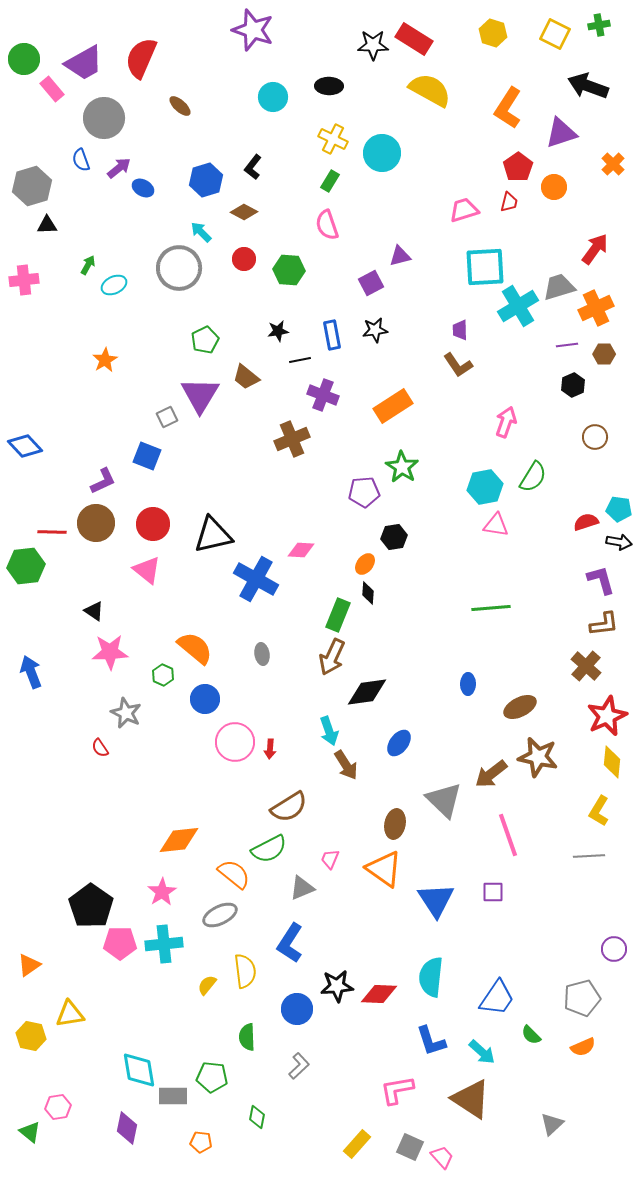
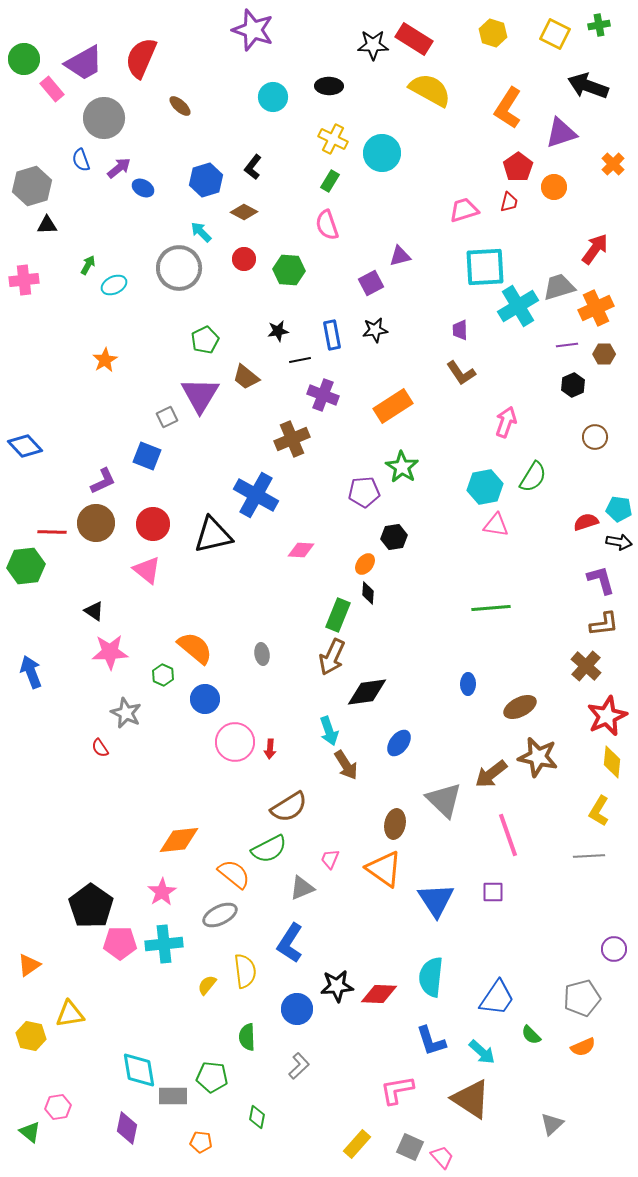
brown L-shape at (458, 365): moved 3 px right, 8 px down
blue cross at (256, 579): moved 84 px up
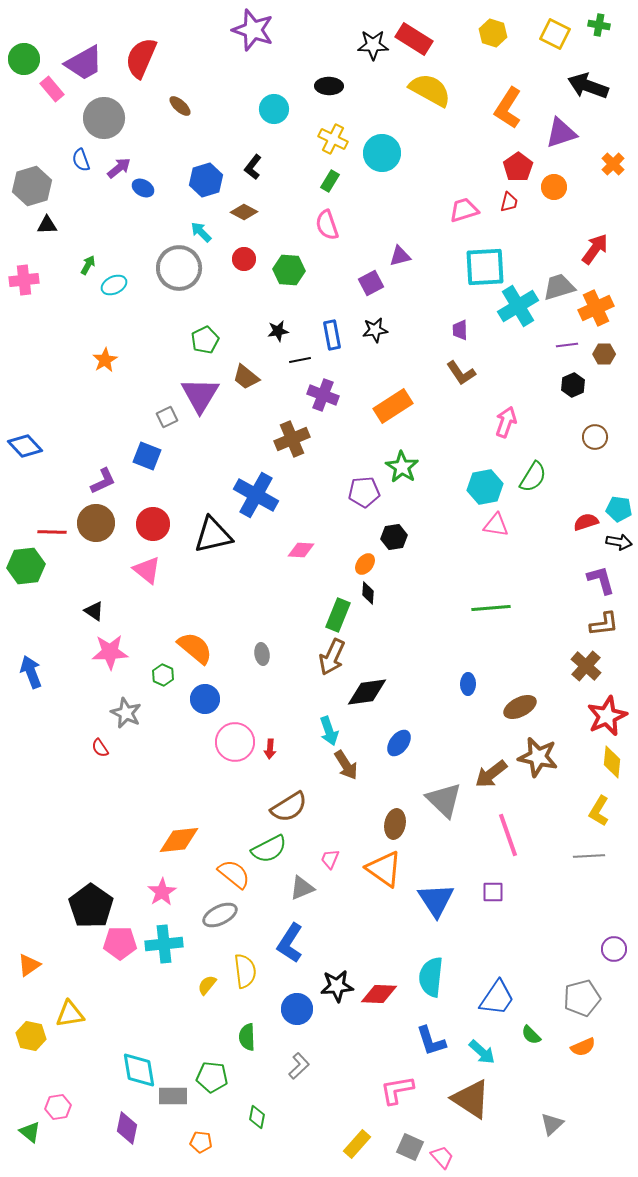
green cross at (599, 25): rotated 20 degrees clockwise
cyan circle at (273, 97): moved 1 px right, 12 px down
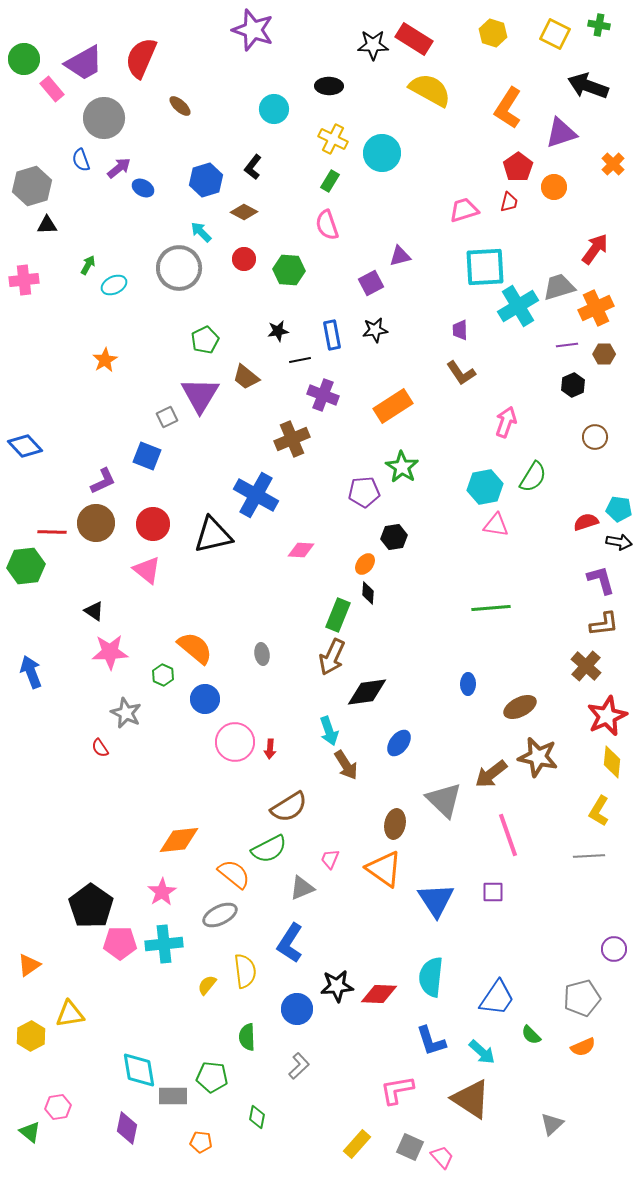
yellow hexagon at (31, 1036): rotated 20 degrees clockwise
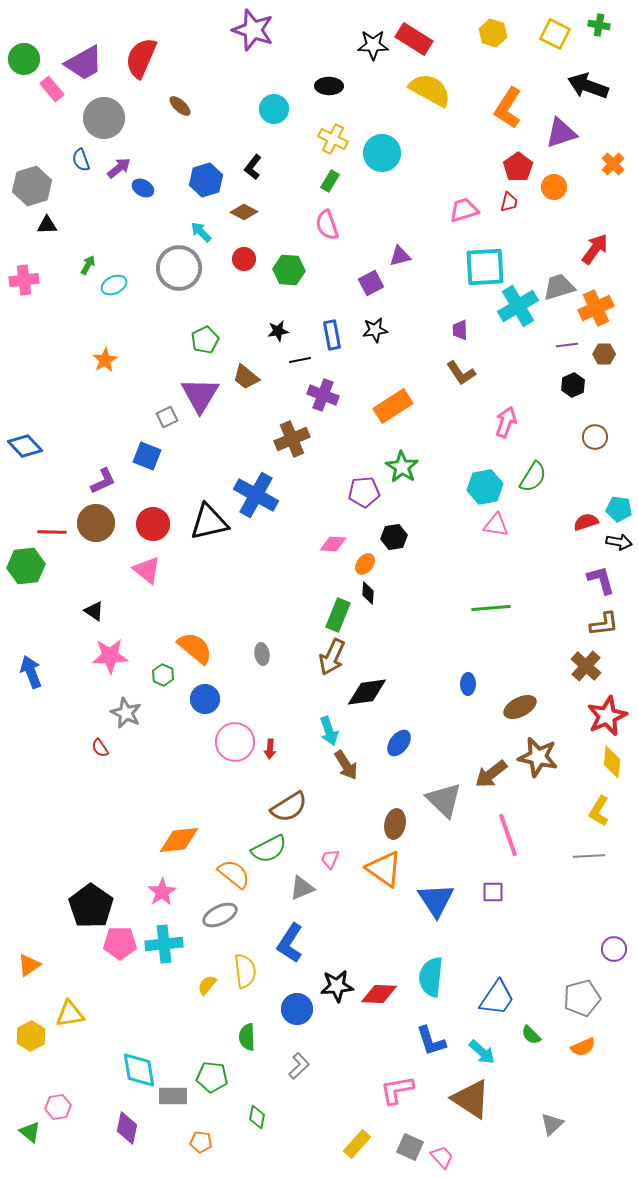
black triangle at (213, 535): moved 4 px left, 13 px up
pink diamond at (301, 550): moved 32 px right, 6 px up
pink star at (110, 652): moved 4 px down
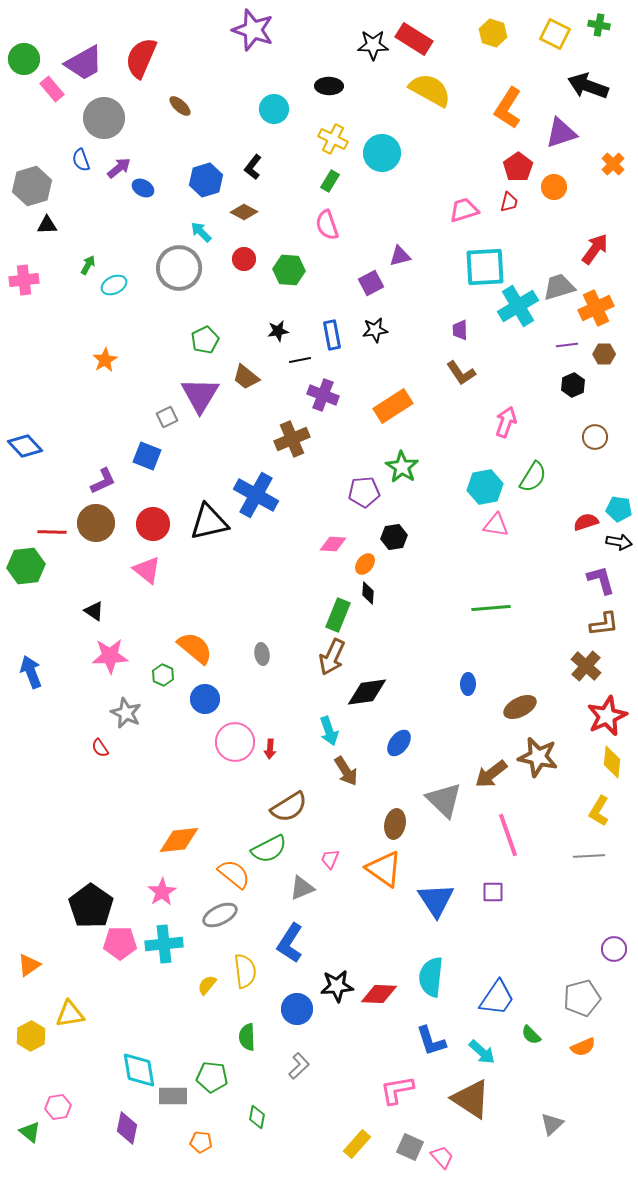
brown arrow at (346, 765): moved 6 px down
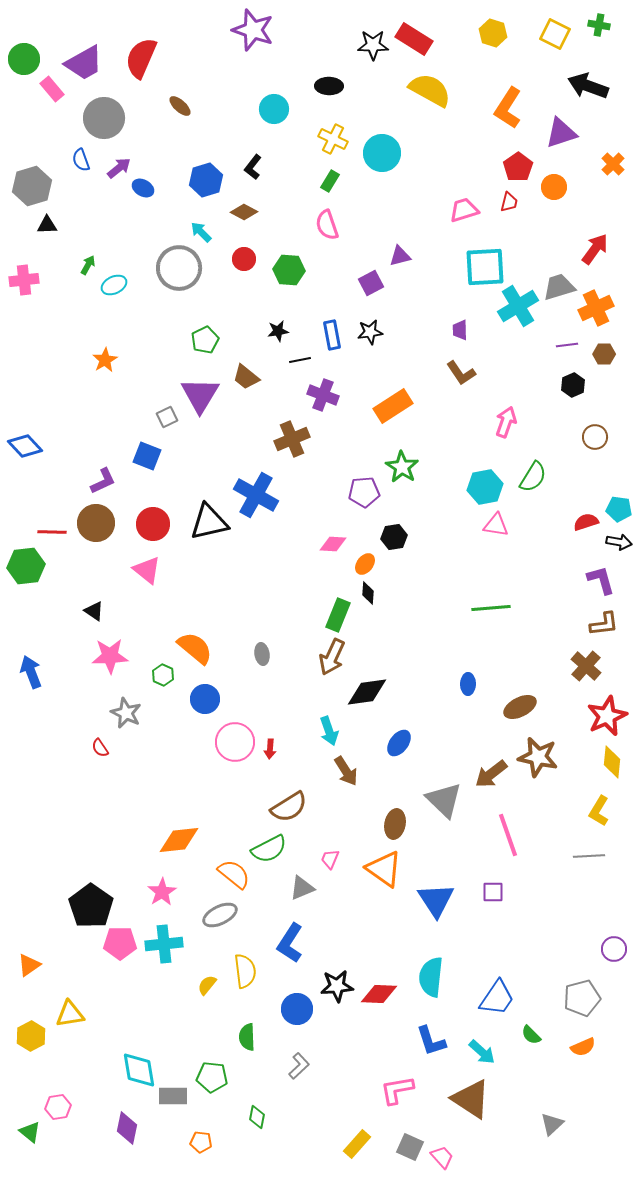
black star at (375, 330): moved 5 px left, 2 px down
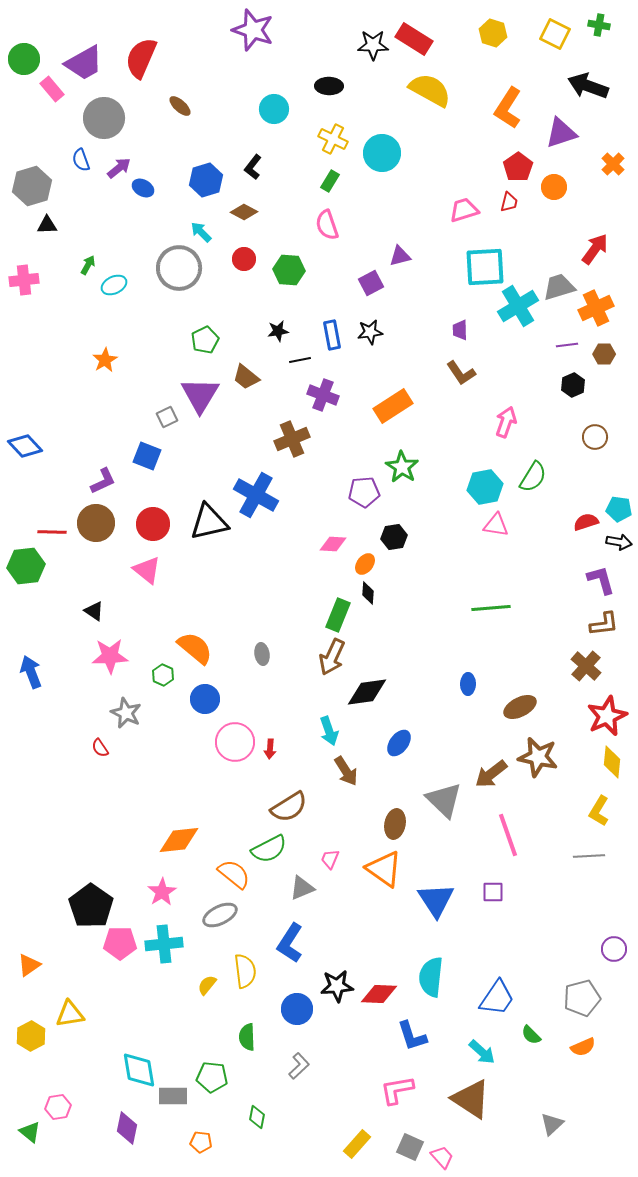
blue L-shape at (431, 1041): moved 19 px left, 5 px up
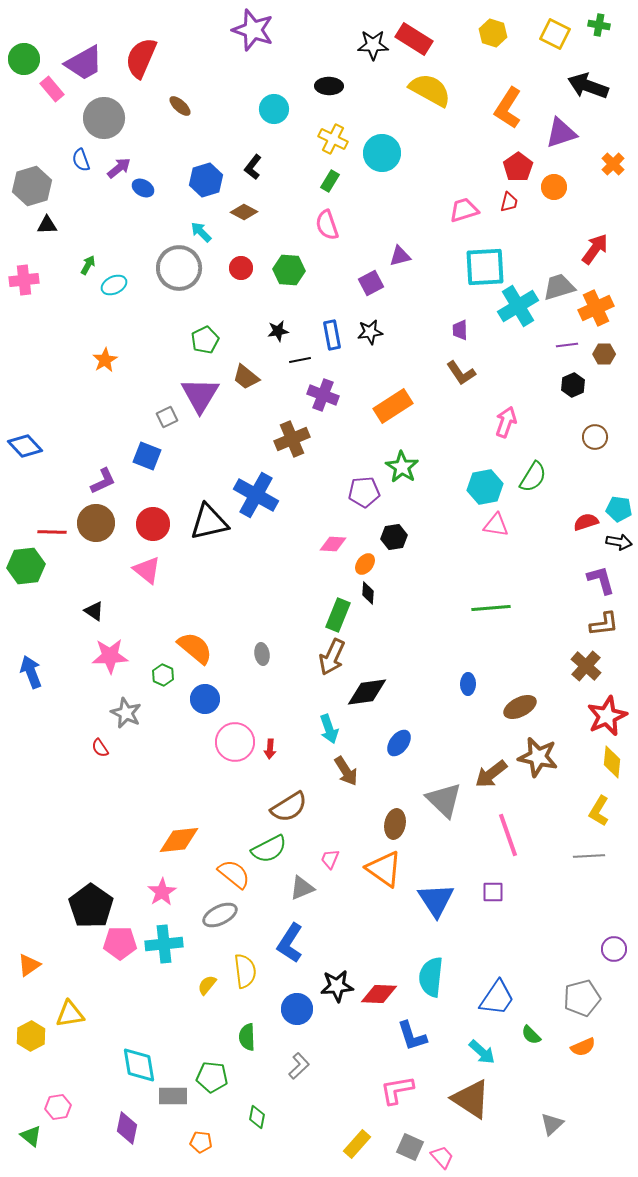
red circle at (244, 259): moved 3 px left, 9 px down
cyan arrow at (329, 731): moved 2 px up
cyan diamond at (139, 1070): moved 5 px up
green triangle at (30, 1132): moved 1 px right, 4 px down
